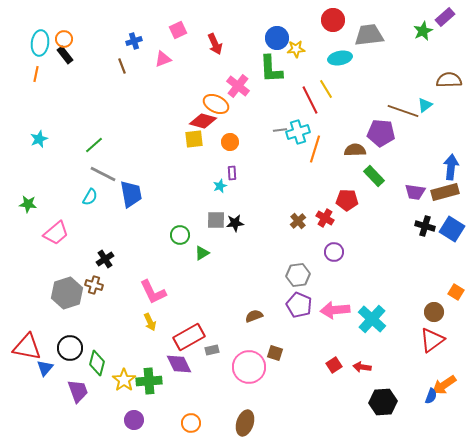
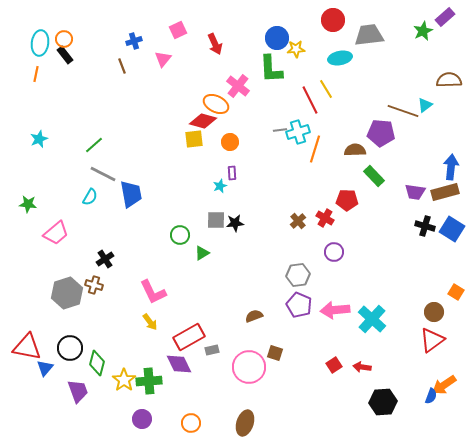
pink triangle at (163, 59): rotated 30 degrees counterclockwise
yellow arrow at (150, 322): rotated 12 degrees counterclockwise
purple circle at (134, 420): moved 8 px right, 1 px up
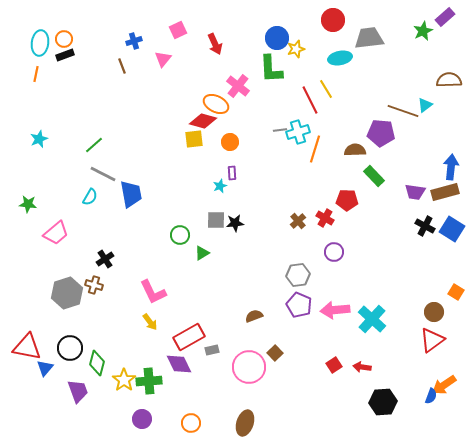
gray trapezoid at (369, 35): moved 3 px down
yellow star at (296, 49): rotated 12 degrees counterclockwise
black rectangle at (65, 55): rotated 72 degrees counterclockwise
black cross at (425, 226): rotated 12 degrees clockwise
brown square at (275, 353): rotated 28 degrees clockwise
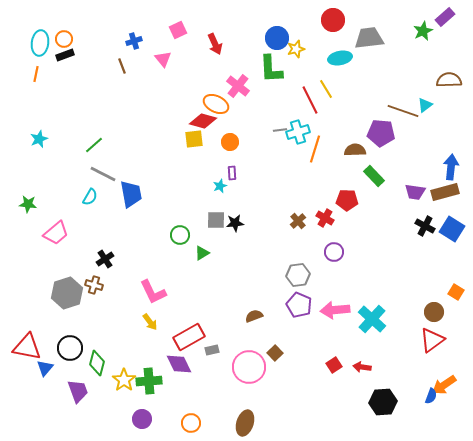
pink triangle at (163, 59): rotated 18 degrees counterclockwise
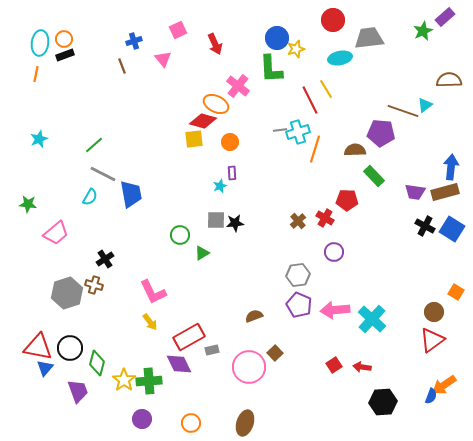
red triangle at (27, 347): moved 11 px right
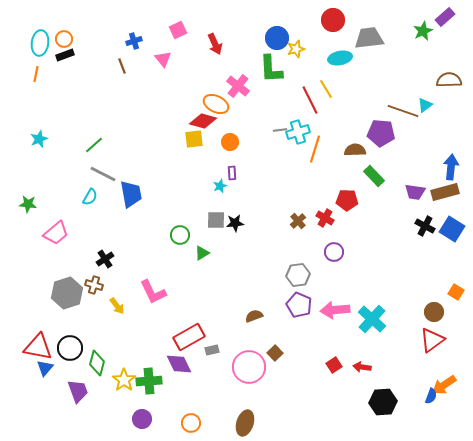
yellow arrow at (150, 322): moved 33 px left, 16 px up
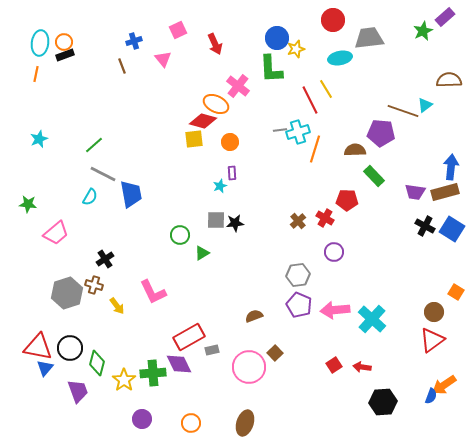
orange circle at (64, 39): moved 3 px down
green cross at (149, 381): moved 4 px right, 8 px up
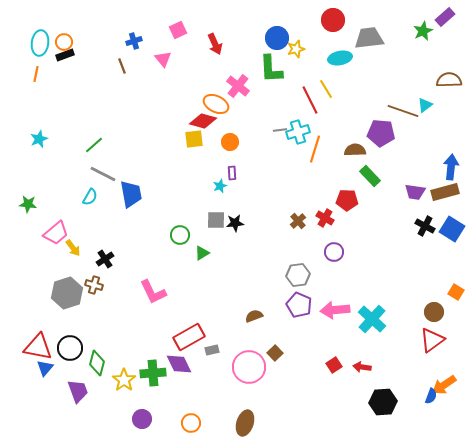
green rectangle at (374, 176): moved 4 px left
yellow arrow at (117, 306): moved 44 px left, 58 px up
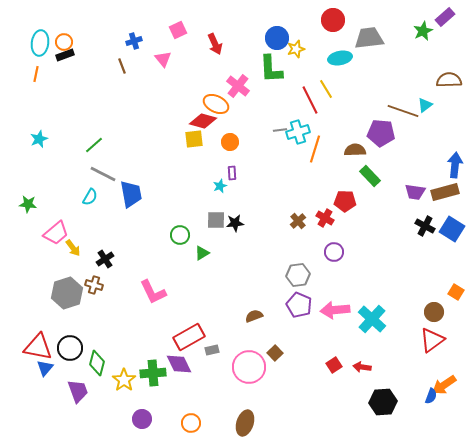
blue arrow at (451, 167): moved 4 px right, 2 px up
red pentagon at (347, 200): moved 2 px left, 1 px down
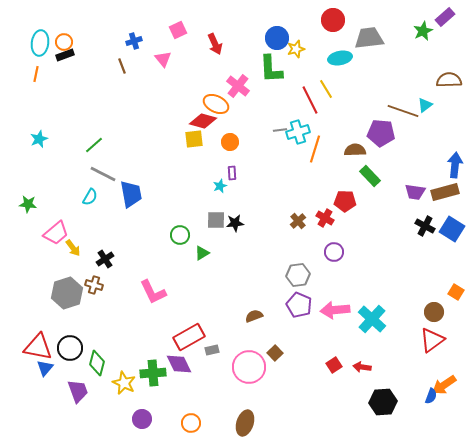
yellow star at (124, 380): moved 3 px down; rotated 10 degrees counterclockwise
